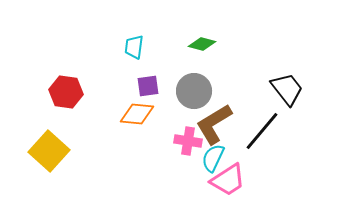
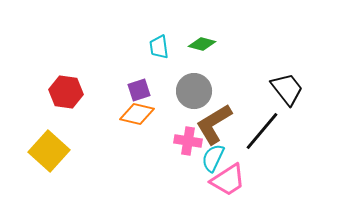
cyan trapezoid: moved 25 px right; rotated 15 degrees counterclockwise
purple square: moved 9 px left, 4 px down; rotated 10 degrees counterclockwise
orange diamond: rotated 8 degrees clockwise
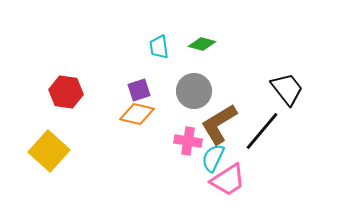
brown L-shape: moved 5 px right
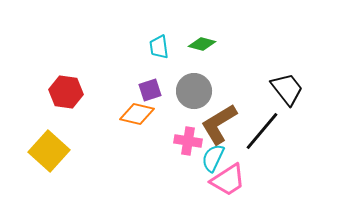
purple square: moved 11 px right
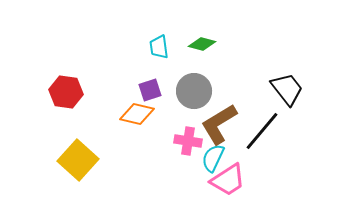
yellow square: moved 29 px right, 9 px down
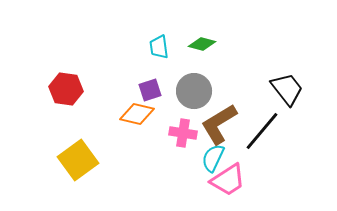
red hexagon: moved 3 px up
pink cross: moved 5 px left, 8 px up
yellow square: rotated 12 degrees clockwise
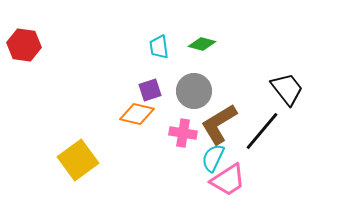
red hexagon: moved 42 px left, 44 px up
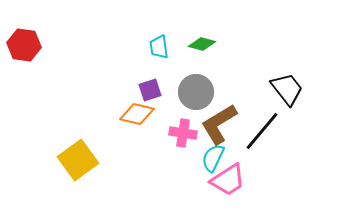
gray circle: moved 2 px right, 1 px down
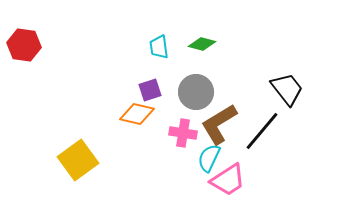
cyan semicircle: moved 4 px left
